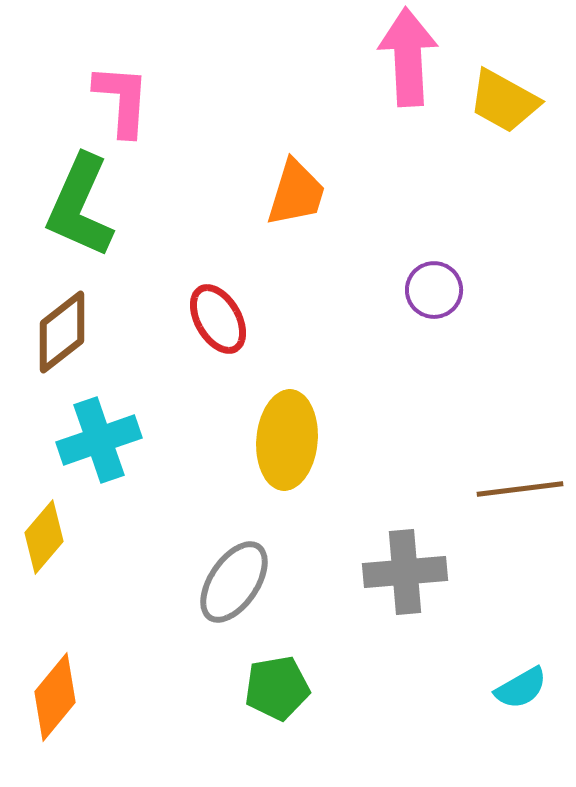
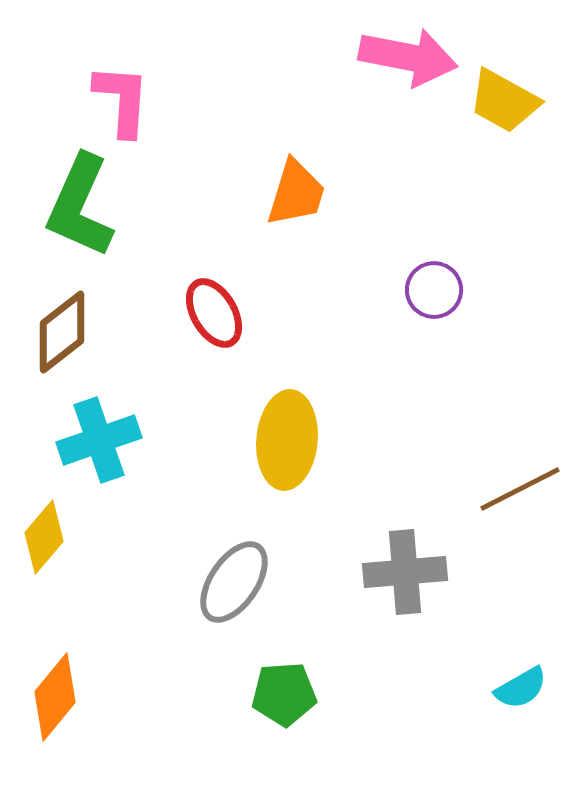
pink arrow: rotated 104 degrees clockwise
red ellipse: moved 4 px left, 6 px up
brown line: rotated 20 degrees counterclockwise
green pentagon: moved 7 px right, 6 px down; rotated 6 degrees clockwise
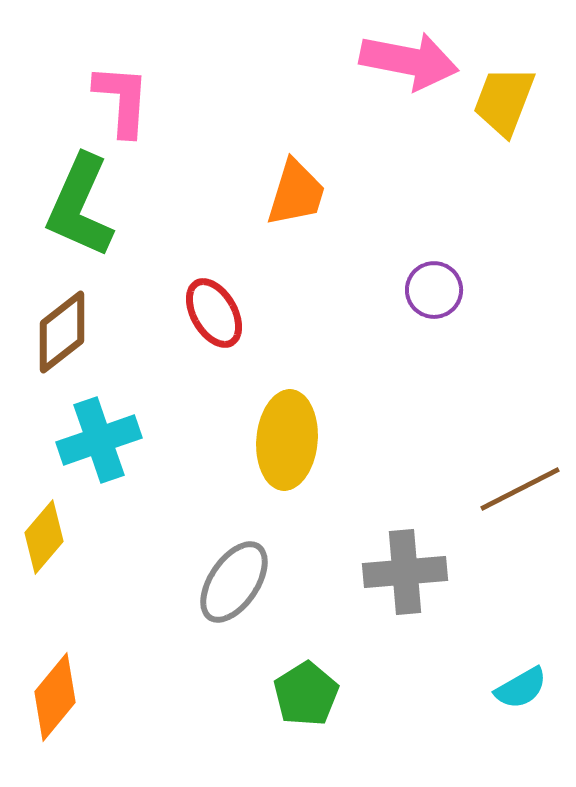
pink arrow: moved 1 px right, 4 px down
yellow trapezoid: rotated 82 degrees clockwise
green pentagon: moved 22 px right; rotated 28 degrees counterclockwise
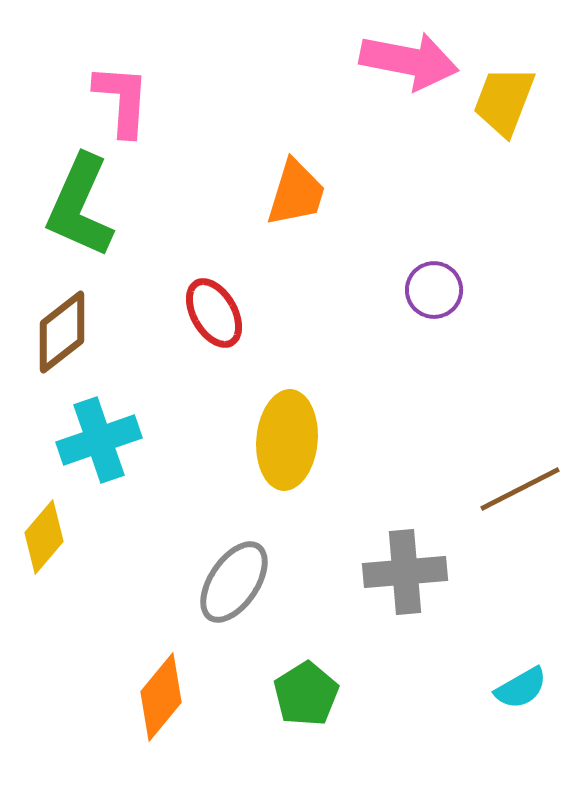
orange diamond: moved 106 px right
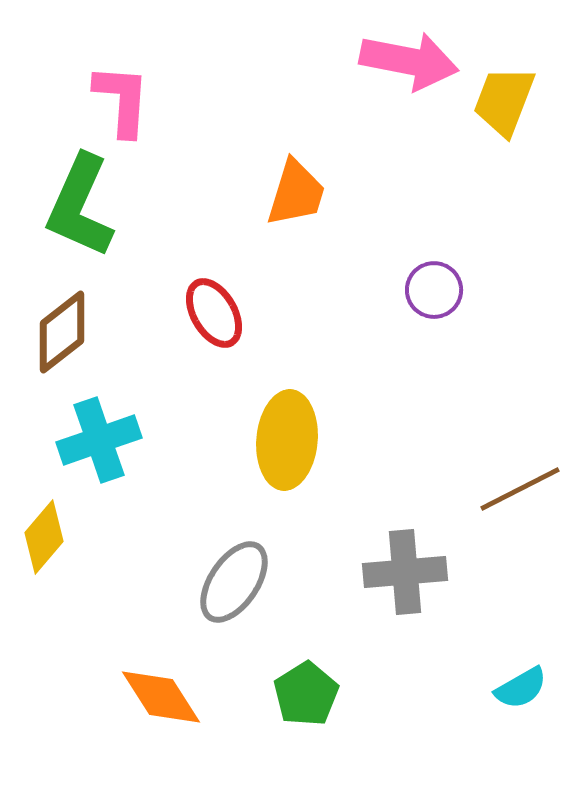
orange diamond: rotated 72 degrees counterclockwise
